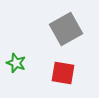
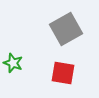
green star: moved 3 px left
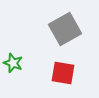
gray square: moved 1 px left
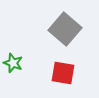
gray square: rotated 20 degrees counterclockwise
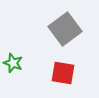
gray square: rotated 12 degrees clockwise
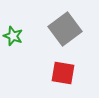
green star: moved 27 px up
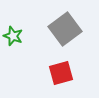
red square: moved 2 px left; rotated 25 degrees counterclockwise
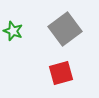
green star: moved 5 px up
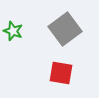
red square: rotated 25 degrees clockwise
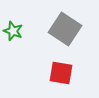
gray square: rotated 20 degrees counterclockwise
